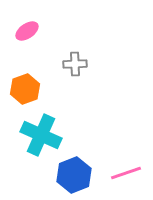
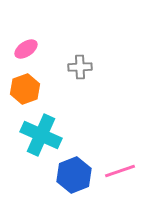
pink ellipse: moved 1 px left, 18 px down
gray cross: moved 5 px right, 3 px down
pink line: moved 6 px left, 2 px up
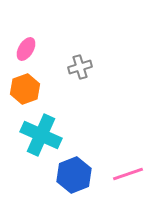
pink ellipse: rotated 25 degrees counterclockwise
gray cross: rotated 15 degrees counterclockwise
pink line: moved 8 px right, 3 px down
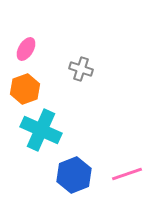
gray cross: moved 1 px right, 2 px down; rotated 35 degrees clockwise
cyan cross: moved 5 px up
pink line: moved 1 px left
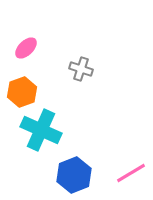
pink ellipse: moved 1 px up; rotated 15 degrees clockwise
orange hexagon: moved 3 px left, 3 px down
pink line: moved 4 px right, 1 px up; rotated 12 degrees counterclockwise
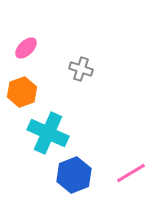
cyan cross: moved 7 px right, 3 px down
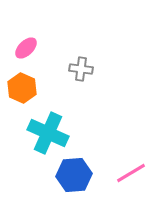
gray cross: rotated 10 degrees counterclockwise
orange hexagon: moved 4 px up; rotated 16 degrees counterclockwise
blue hexagon: rotated 16 degrees clockwise
